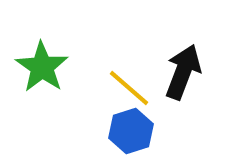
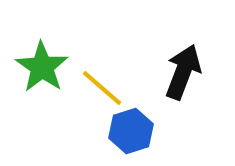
yellow line: moved 27 px left
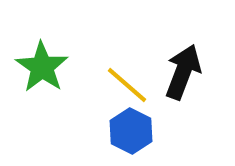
yellow line: moved 25 px right, 3 px up
blue hexagon: rotated 15 degrees counterclockwise
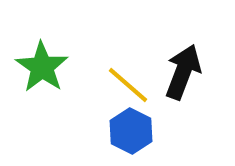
yellow line: moved 1 px right
